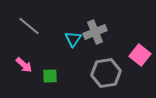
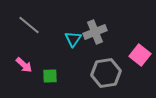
gray line: moved 1 px up
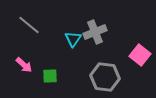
gray hexagon: moved 1 px left, 4 px down; rotated 16 degrees clockwise
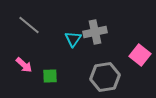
gray cross: rotated 10 degrees clockwise
gray hexagon: rotated 16 degrees counterclockwise
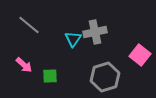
gray hexagon: rotated 8 degrees counterclockwise
